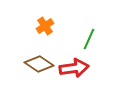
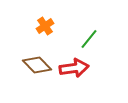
green line: rotated 15 degrees clockwise
brown diamond: moved 2 px left, 1 px down; rotated 12 degrees clockwise
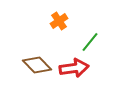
orange cross: moved 14 px right, 5 px up
green line: moved 1 px right, 3 px down
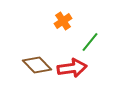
orange cross: moved 4 px right
red arrow: moved 2 px left
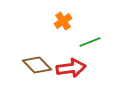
green line: rotated 30 degrees clockwise
red arrow: moved 1 px left
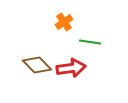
orange cross: moved 1 px right, 1 px down
green line: rotated 30 degrees clockwise
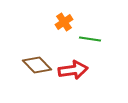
green line: moved 3 px up
red arrow: moved 2 px right, 2 px down
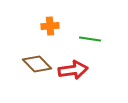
orange cross: moved 14 px left, 4 px down; rotated 30 degrees clockwise
brown diamond: moved 1 px up
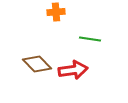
orange cross: moved 6 px right, 14 px up
